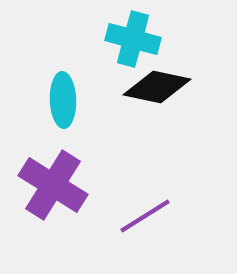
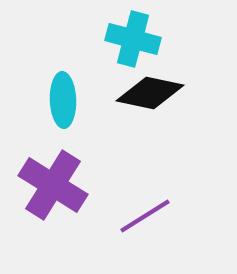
black diamond: moved 7 px left, 6 px down
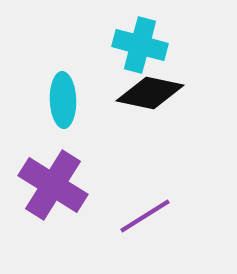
cyan cross: moved 7 px right, 6 px down
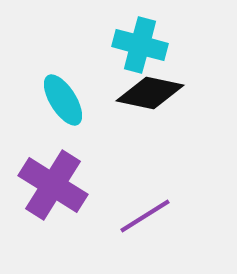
cyan ellipse: rotated 30 degrees counterclockwise
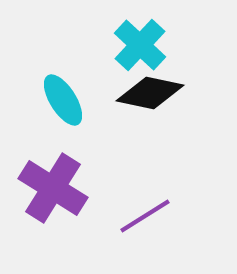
cyan cross: rotated 28 degrees clockwise
purple cross: moved 3 px down
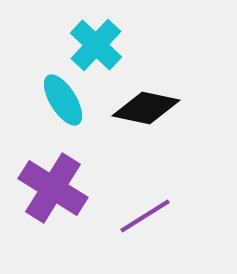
cyan cross: moved 44 px left
black diamond: moved 4 px left, 15 px down
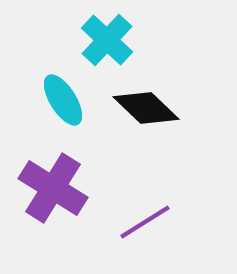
cyan cross: moved 11 px right, 5 px up
black diamond: rotated 32 degrees clockwise
purple line: moved 6 px down
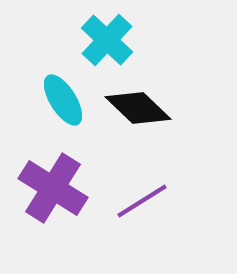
black diamond: moved 8 px left
purple line: moved 3 px left, 21 px up
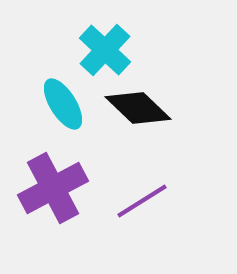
cyan cross: moved 2 px left, 10 px down
cyan ellipse: moved 4 px down
purple cross: rotated 30 degrees clockwise
